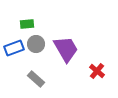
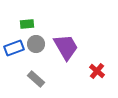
purple trapezoid: moved 2 px up
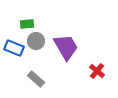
gray circle: moved 3 px up
blue rectangle: rotated 42 degrees clockwise
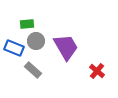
gray rectangle: moved 3 px left, 9 px up
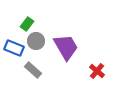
green rectangle: rotated 48 degrees counterclockwise
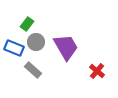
gray circle: moved 1 px down
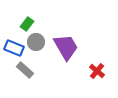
gray rectangle: moved 8 px left
